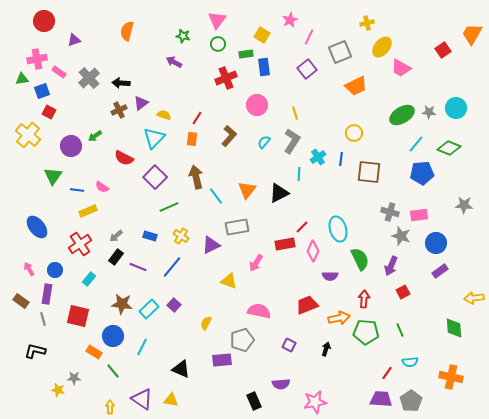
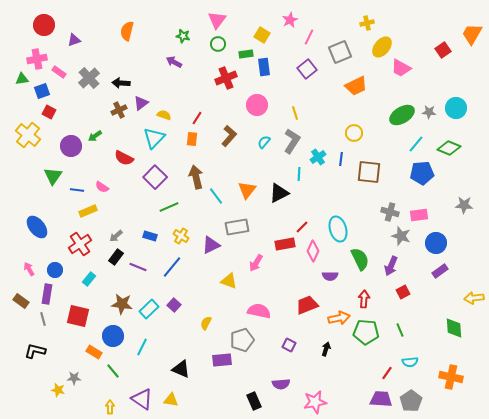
red circle at (44, 21): moved 4 px down
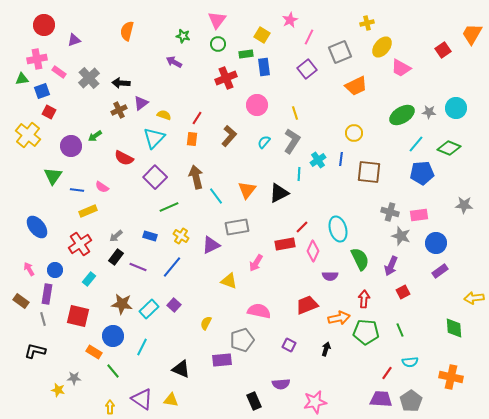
cyan cross at (318, 157): moved 3 px down
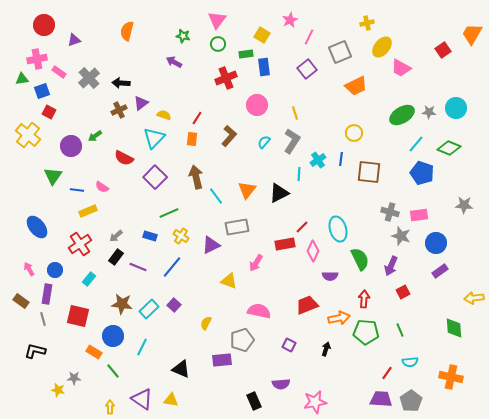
blue pentagon at (422, 173): rotated 25 degrees clockwise
green line at (169, 207): moved 6 px down
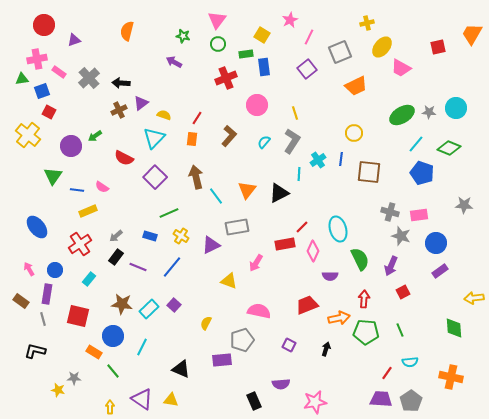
red square at (443, 50): moved 5 px left, 3 px up; rotated 21 degrees clockwise
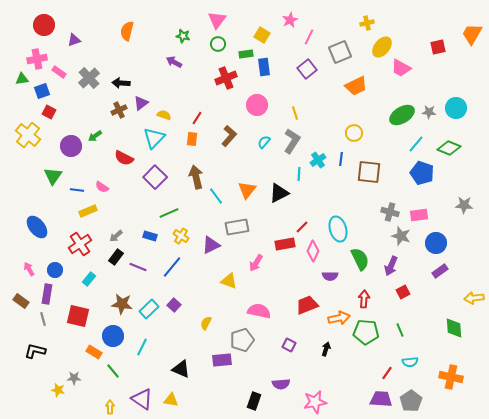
black rectangle at (254, 401): rotated 42 degrees clockwise
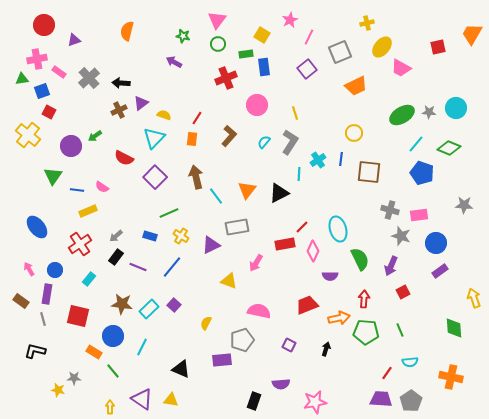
gray L-shape at (292, 141): moved 2 px left, 1 px down
gray cross at (390, 212): moved 2 px up
yellow arrow at (474, 298): rotated 78 degrees clockwise
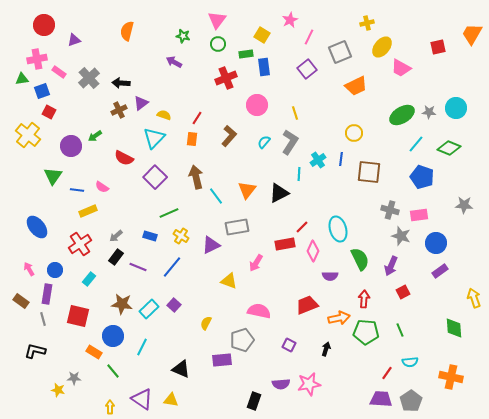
blue pentagon at (422, 173): moved 4 px down
pink star at (315, 402): moved 6 px left, 18 px up
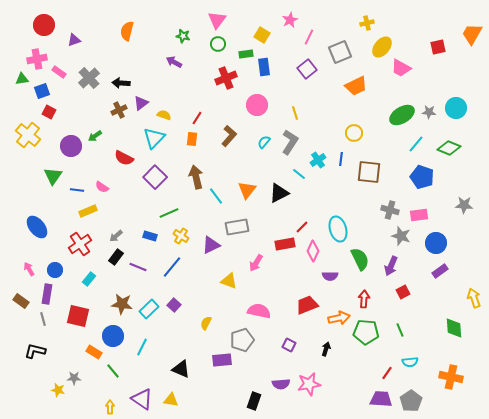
cyan line at (299, 174): rotated 56 degrees counterclockwise
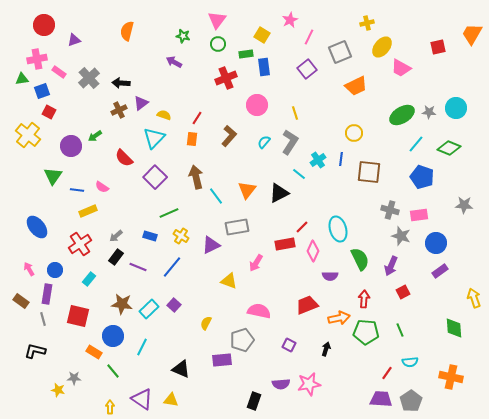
red semicircle at (124, 158): rotated 18 degrees clockwise
